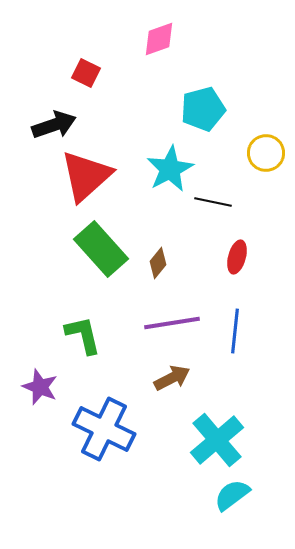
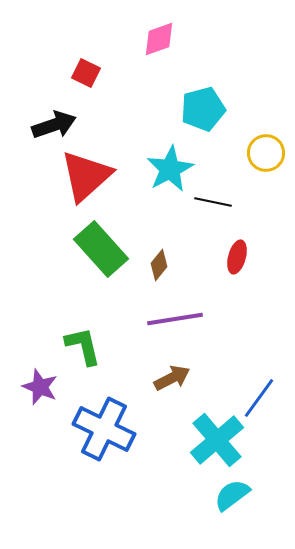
brown diamond: moved 1 px right, 2 px down
purple line: moved 3 px right, 4 px up
blue line: moved 24 px right, 67 px down; rotated 30 degrees clockwise
green L-shape: moved 11 px down
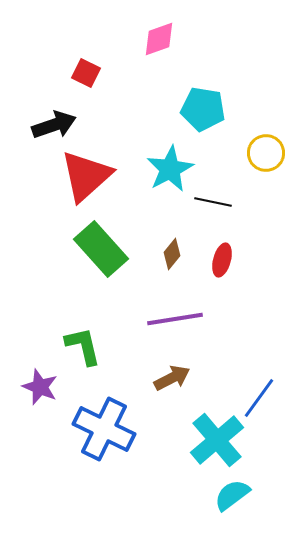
cyan pentagon: rotated 24 degrees clockwise
red ellipse: moved 15 px left, 3 px down
brown diamond: moved 13 px right, 11 px up
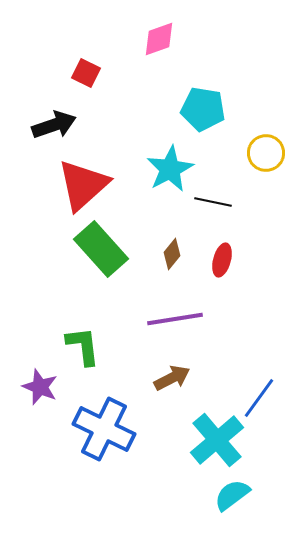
red triangle: moved 3 px left, 9 px down
green L-shape: rotated 6 degrees clockwise
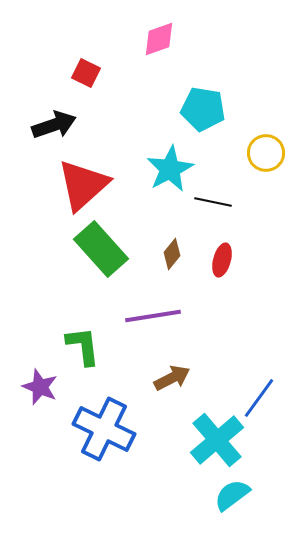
purple line: moved 22 px left, 3 px up
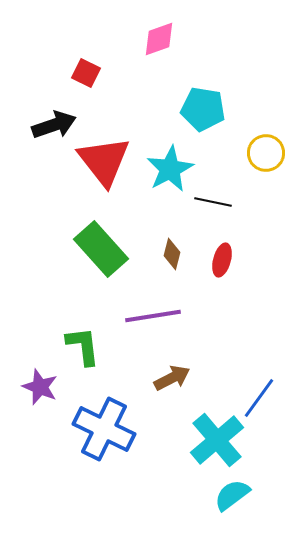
red triangle: moved 21 px right, 24 px up; rotated 26 degrees counterclockwise
brown diamond: rotated 24 degrees counterclockwise
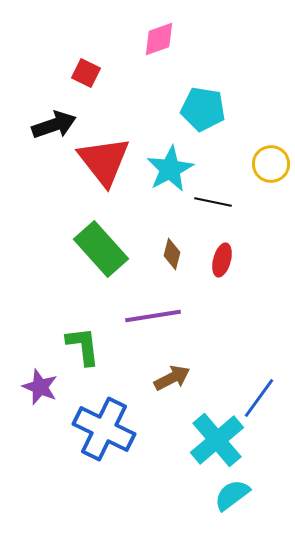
yellow circle: moved 5 px right, 11 px down
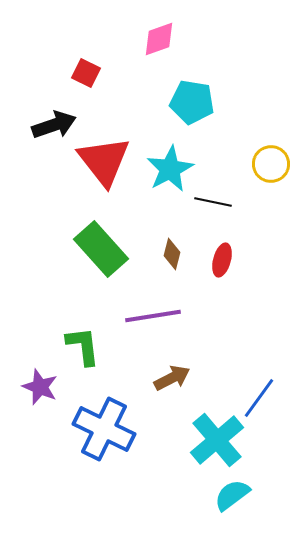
cyan pentagon: moved 11 px left, 7 px up
